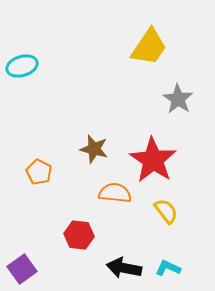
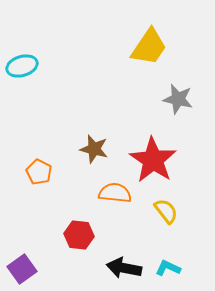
gray star: rotated 20 degrees counterclockwise
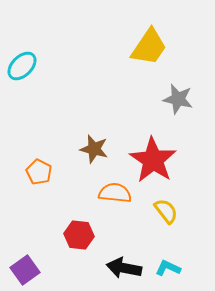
cyan ellipse: rotated 28 degrees counterclockwise
purple square: moved 3 px right, 1 px down
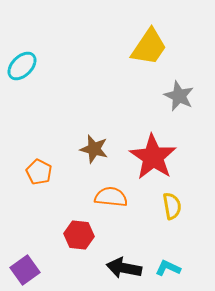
gray star: moved 1 px right, 3 px up; rotated 12 degrees clockwise
red star: moved 3 px up
orange semicircle: moved 4 px left, 4 px down
yellow semicircle: moved 6 px right, 5 px up; rotated 28 degrees clockwise
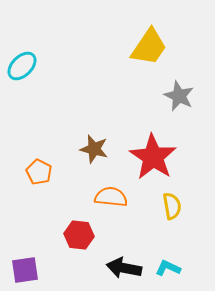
purple square: rotated 28 degrees clockwise
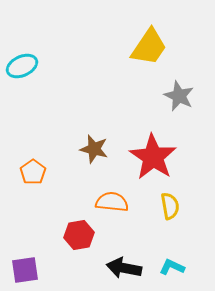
cyan ellipse: rotated 20 degrees clockwise
orange pentagon: moved 6 px left; rotated 10 degrees clockwise
orange semicircle: moved 1 px right, 5 px down
yellow semicircle: moved 2 px left
red hexagon: rotated 16 degrees counterclockwise
cyan L-shape: moved 4 px right, 1 px up
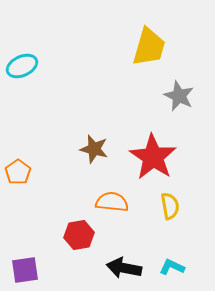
yellow trapezoid: rotated 18 degrees counterclockwise
orange pentagon: moved 15 px left
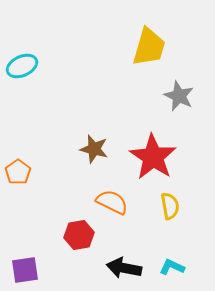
orange semicircle: rotated 20 degrees clockwise
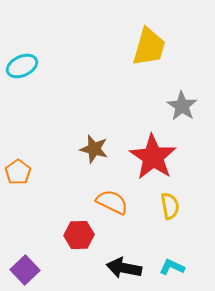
gray star: moved 3 px right, 10 px down; rotated 8 degrees clockwise
red hexagon: rotated 8 degrees clockwise
purple square: rotated 36 degrees counterclockwise
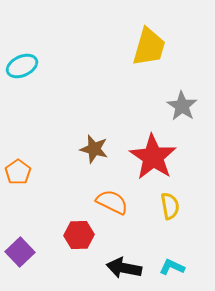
purple square: moved 5 px left, 18 px up
